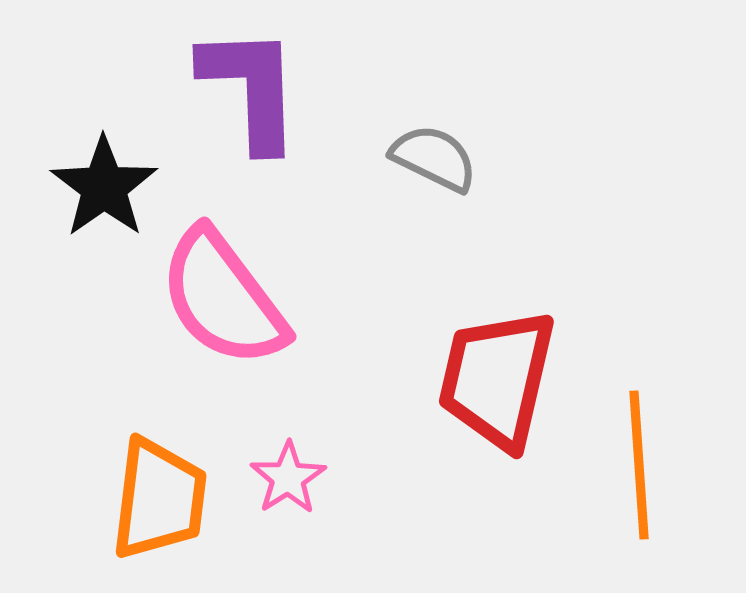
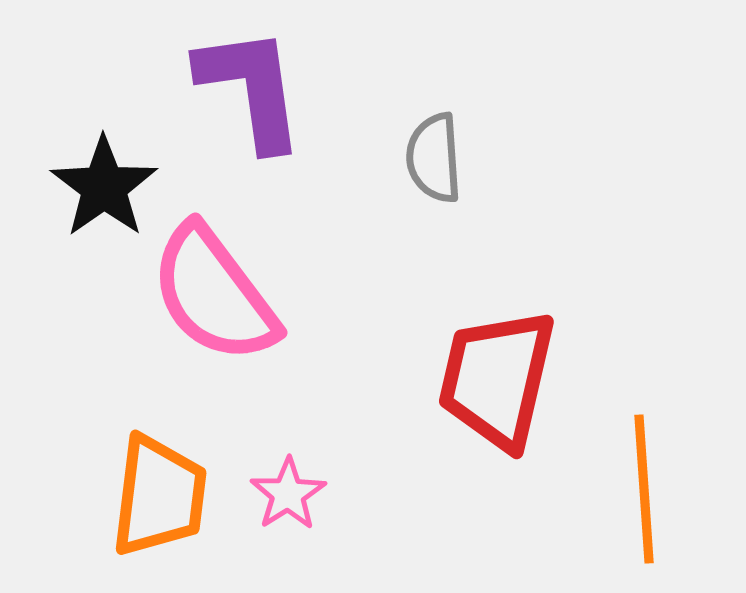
purple L-shape: rotated 6 degrees counterclockwise
gray semicircle: rotated 120 degrees counterclockwise
pink semicircle: moved 9 px left, 4 px up
orange line: moved 5 px right, 24 px down
pink star: moved 16 px down
orange trapezoid: moved 3 px up
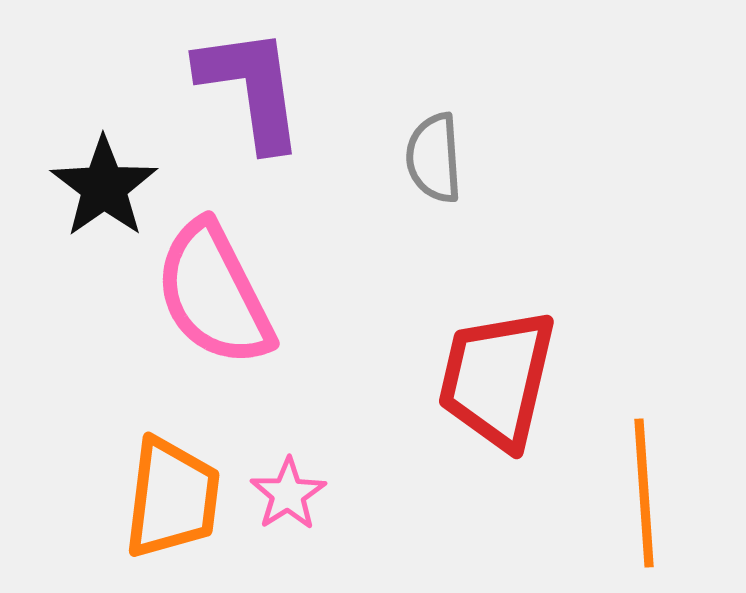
pink semicircle: rotated 10 degrees clockwise
orange line: moved 4 px down
orange trapezoid: moved 13 px right, 2 px down
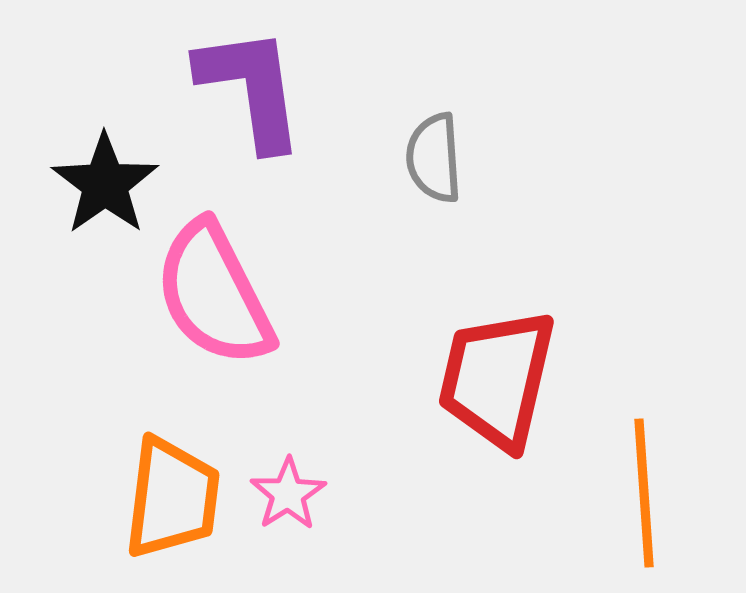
black star: moved 1 px right, 3 px up
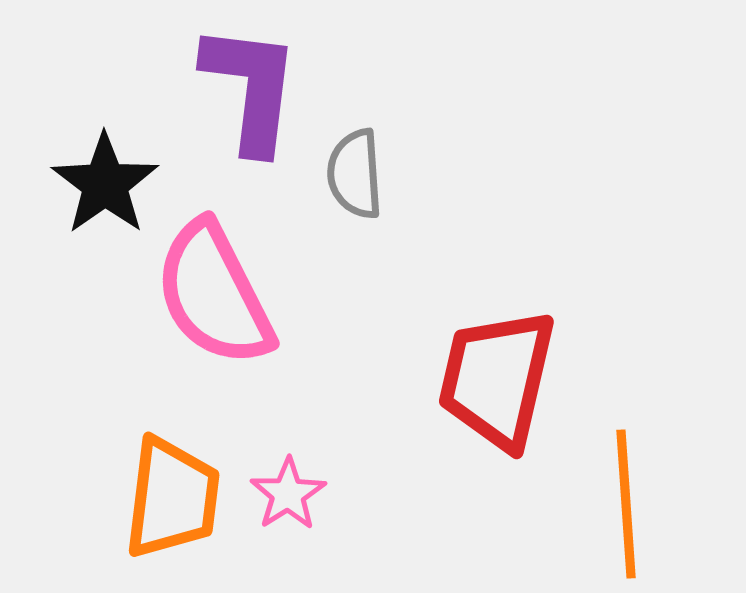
purple L-shape: rotated 15 degrees clockwise
gray semicircle: moved 79 px left, 16 px down
orange line: moved 18 px left, 11 px down
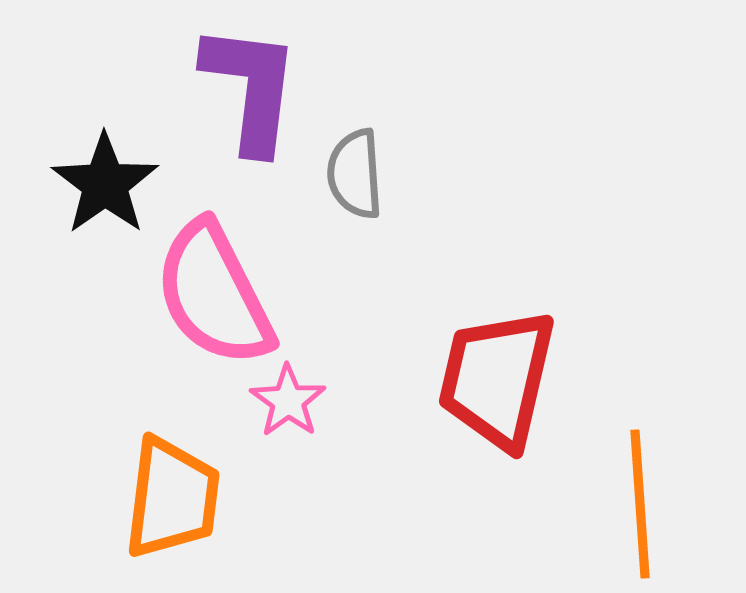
pink star: moved 93 px up; rotated 4 degrees counterclockwise
orange line: moved 14 px right
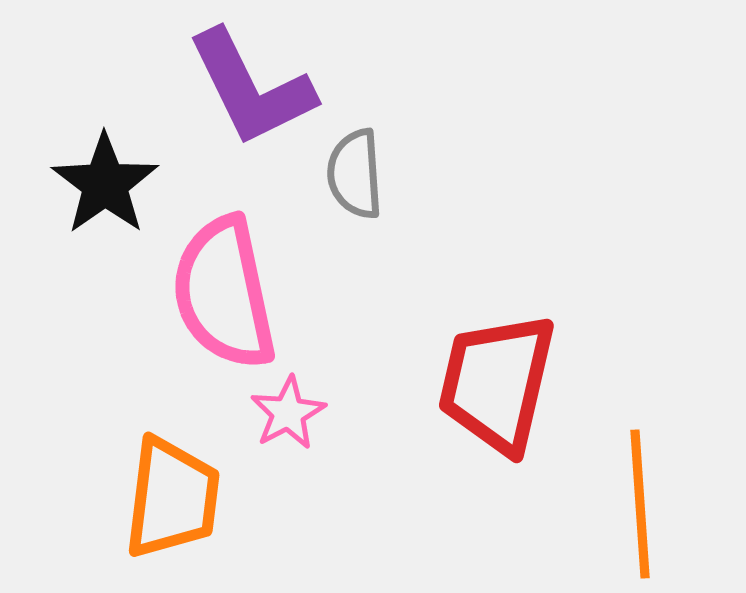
purple L-shape: rotated 147 degrees clockwise
pink semicircle: moved 10 px right, 1 px up; rotated 15 degrees clockwise
red trapezoid: moved 4 px down
pink star: moved 12 px down; rotated 8 degrees clockwise
